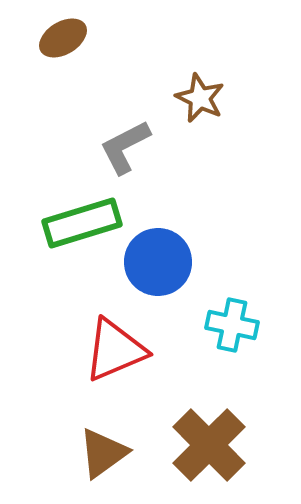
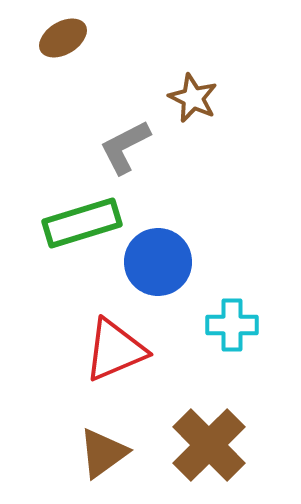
brown star: moved 7 px left
cyan cross: rotated 12 degrees counterclockwise
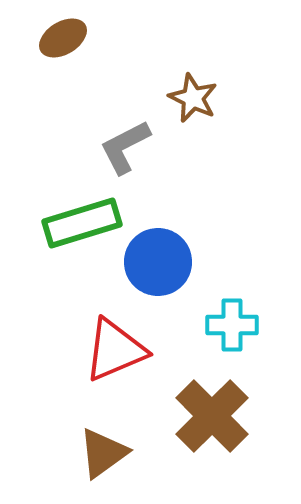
brown cross: moved 3 px right, 29 px up
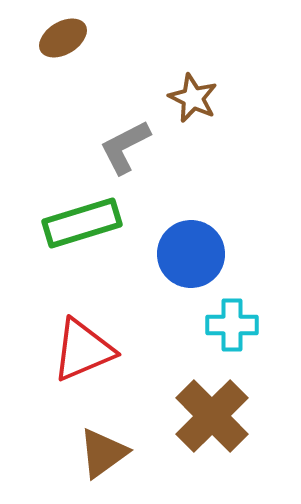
blue circle: moved 33 px right, 8 px up
red triangle: moved 32 px left
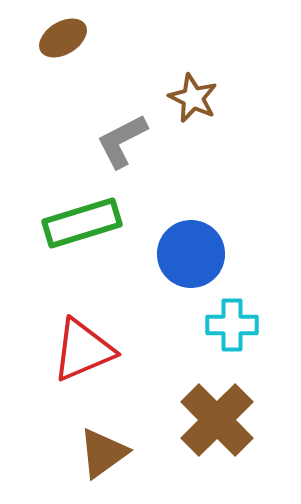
gray L-shape: moved 3 px left, 6 px up
brown cross: moved 5 px right, 4 px down
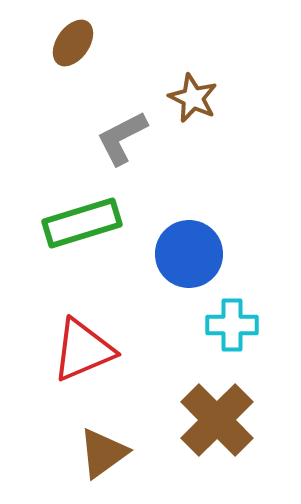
brown ellipse: moved 10 px right, 5 px down; rotated 24 degrees counterclockwise
gray L-shape: moved 3 px up
blue circle: moved 2 px left
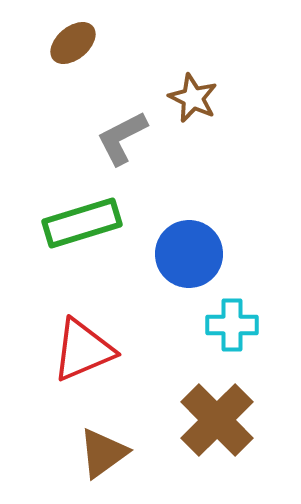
brown ellipse: rotated 15 degrees clockwise
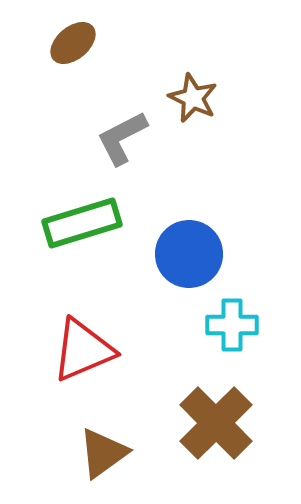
brown cross: moved 1 px left, 3 px down
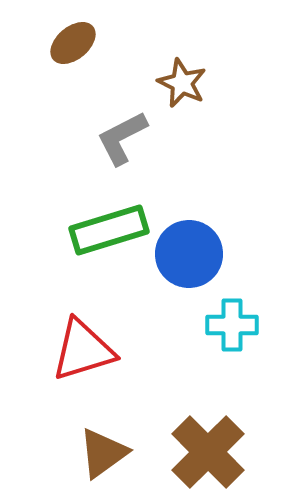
brown star: moved 11 px left, 15 px up
green rectangle: moved 27 px right, 7 px down
red triangle: rotated 6 degrees clockwise
brown cross: moved 8 px left, 29 px down
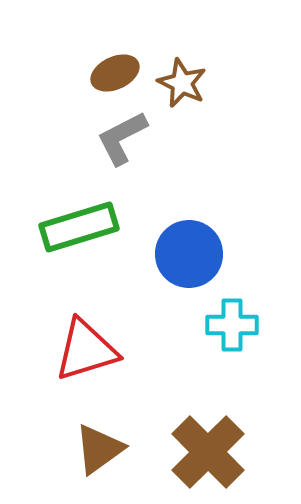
brown ellipse: moved 42 px right, 30 px down; rotated 15 degrees clockwise
green rectangle: moved 30 px left, 3 px up
red triangle: moved 3 px right
brown triangle: moved 4 px left, 4 px up
